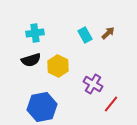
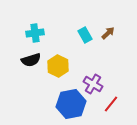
blue hexagon: moved 29 px right, 3 px up
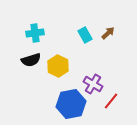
red line: moved 3 px up
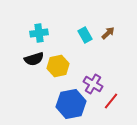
cyan cross: moved 4 px right
black semicircle: moved 3 px right, 1 px up
yellow hexagon: rotated 20 degrees clockwise
